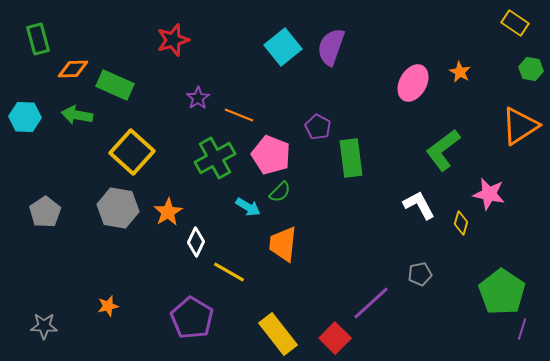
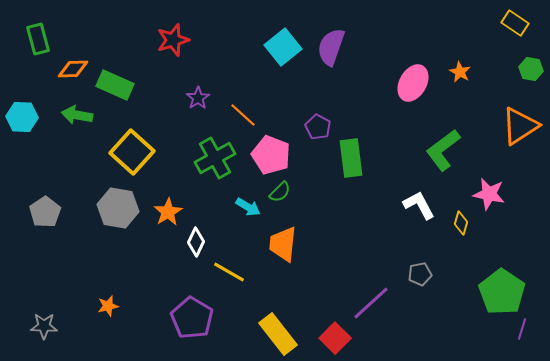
orange line at (239, 115): moved 4 px right; rotated 20 degrees clockwise
cyan hexagon at (25, 117): moved 3 px left
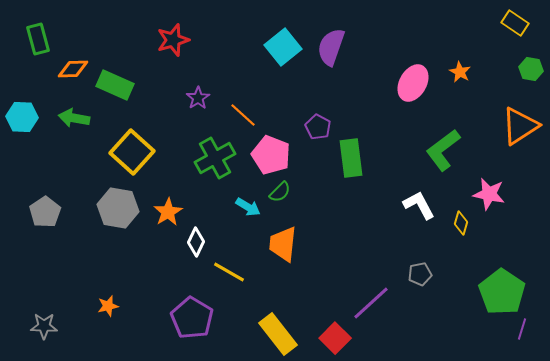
green arrow at (77, 115): moved 3 px left, 3 px down
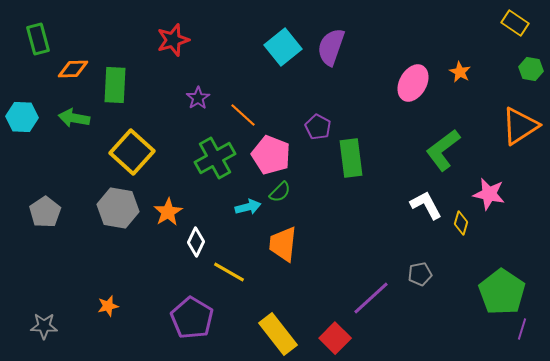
green rectangle at (115, 85): rotated 69 degrees clockwise
white L-shape at (419, 205): moved 7 px right
cyan arrow at (248, 207): rotated 45 degrees counterclockwise
purple line at (371, 303): moved 5 px up
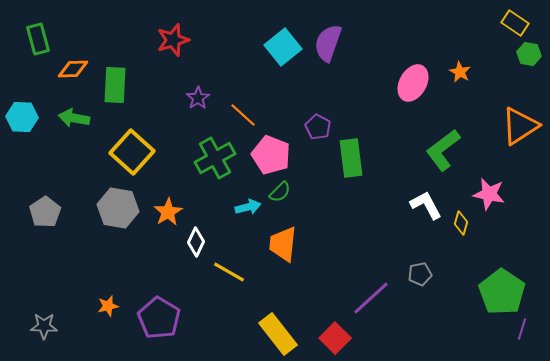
purple semicircle at (331, 47): moved 3 px left, 4 px up
green hexagon at (531, 69): moved 2 px left, 15 px up
purple pentagon at (192, 318): moved 33 px left
